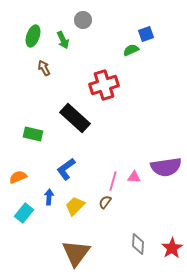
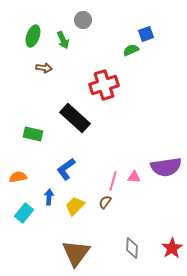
brown arrow: rotated 126 degrees clockwise
orange semicircle: rotated 12 degrees clockwise
gray diamond: moved 6 px left, 4 px down
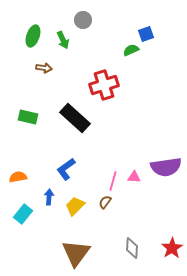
green rectangle: moved 5 px left, 17 px up
cyan rectangle: moved 1 px left, 1 px down
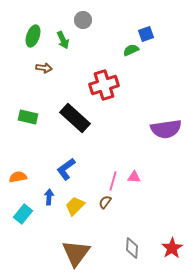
purple semicircle: moved 38 px up
